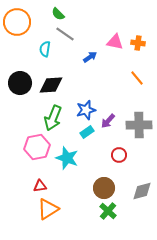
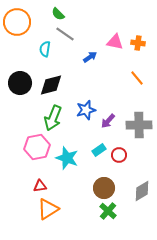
black diamond: rotated 10 degrees counterclockwise
cyan rectangle: moved 12 px right, 18 px down
gray diamond: rotated 15 degrees counterclockwise
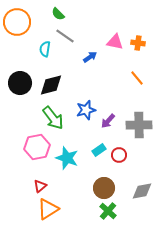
gray line: moved 2 px down
green arrow: rotated 60 degrees counterclockwise
red triangle: rotated 32 degrees counterclockwise
gray diamond: rotated 20 degrees clockwise
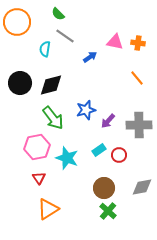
red triangle: moved 1 px left, 8 px up; rotated 24 degrees counterclockwise
gray diamond: moved 4 px up
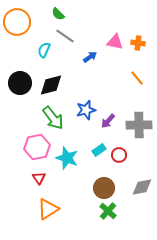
cyan semicircle: moved 1 px left, 1 px down; rotated 14 degrees clockwise
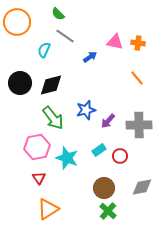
red circle: moved 1 px right, 1 px down
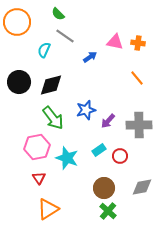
black circle: moved 1 px left, 1 px up
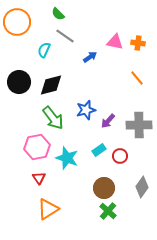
gray diamond: rotated 45 degrees counterclockwise
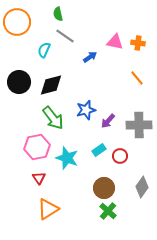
green semicircle: rotated 32 degrees clockwise
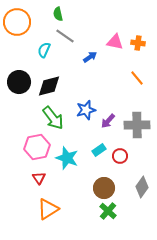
black diamond: moved 2 px left, 1 px down
gray cross: moved 2 px left
